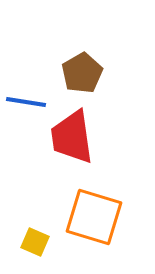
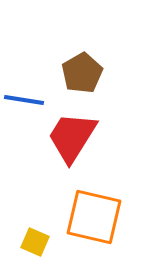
blue line: moved 2 px left, 2 px up
red trapezoid: rotated 40 degrees clockwise
orange square: rotated 4 degrees counterclockwise
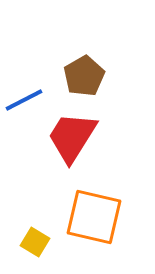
brown pentagon: moved 2 px right, 3 px down
blue line: rotated 36 degrees counterclockwise
yellow square: rotated 8 degrees clockwise
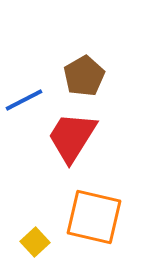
yellow square: rotated 16 degrees clockwise
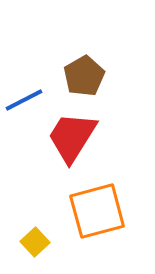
orange square: moved 3 px right, 6 px up; rotated 28 degrees counterclockwise
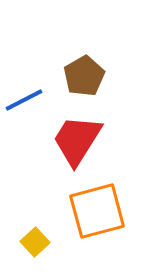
red trapezoid: moved 5 px right, 3 px down
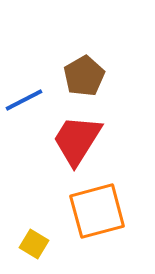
yellow square: moved 1 px left, 2 px down; rotated 16 degrees counterclockwise
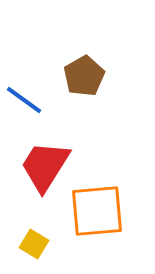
blue line: rotated 63 degrees clockwise
red trapezoid: moved 32 px left, 26 px down
orange square: rotated 10 degrees clockwise
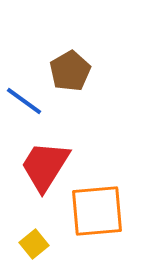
brown pentagon: moved 14 px left, 5 px up
blue line: moved 1 px down
yellow square: rotated 20 degrees clockwise
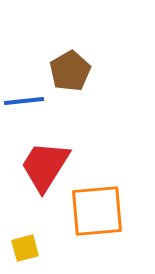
blue line: rotated 42 degrees counterclockwise
yellow square: moved 9 px left, 4 px down; rotated 24 degrees clockwise
